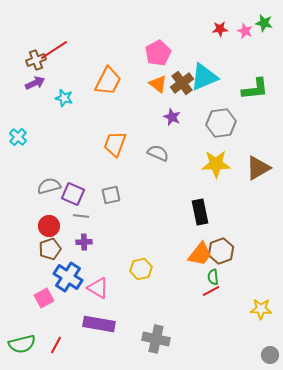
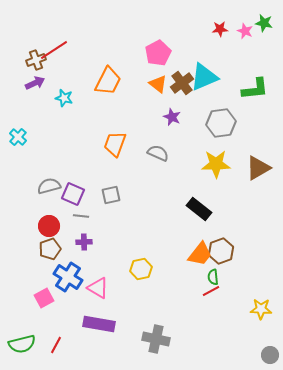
black rectangle at (200, 212): moved 1 px left, 3 px up; rotated 40 degrees counterclockwise
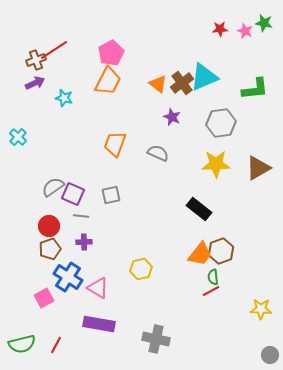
pink pentagon at (158, 53): moved 47 px left
gray semicircle at (49, 186): moved 4 px right, 1 px down; rotated 20 degrees counterclockwise
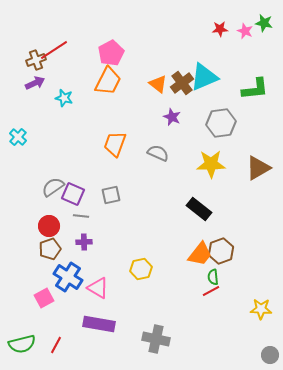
yellow star at (216, 164): moved 5 px left
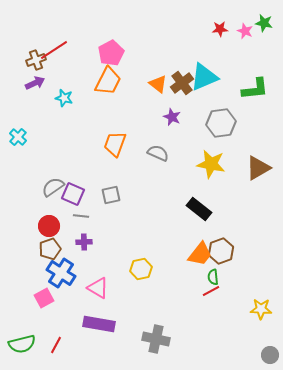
yellow star at (211, 164): rotated 12 degrees clockwise
blue cross at (68, 277): moved 7 px left, 4 px up
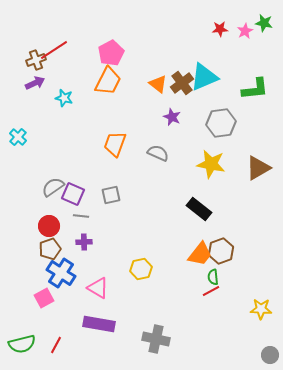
pink star at (245, 31): rotated 21 degrees clockwise
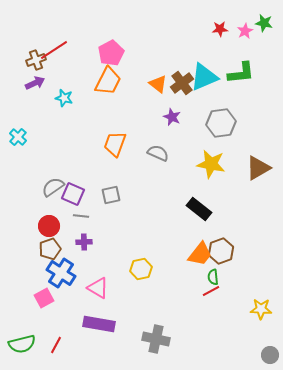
green L-shape at (255, 89): moved 14 px left, 16 px up
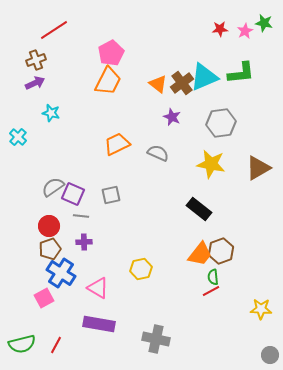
red line at (54, 50): moved 20 px up
cyan star at (64, 98): moved 13 px left, 15 px down
orange trapezoid at (115, 144): moved 2 px right; rotated 44 degrees clockwise
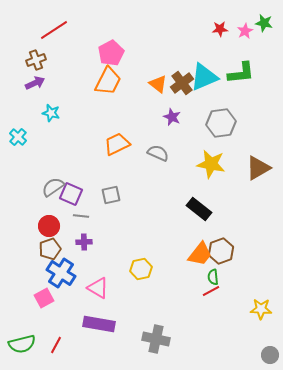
purple square at (73, 194): moved 2 px left
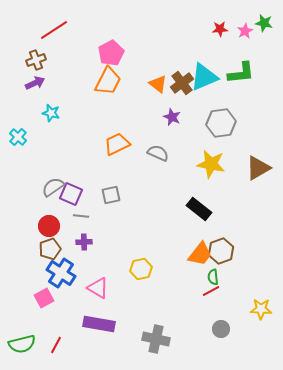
gray circle at (270, 355): moved 49 px left, 26 px up
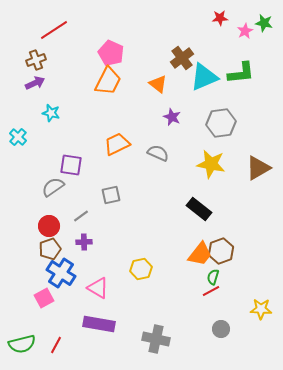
red star at (220, 29): moved 11 px up
pink pentagon at (111, 53): rotated 20 degrees counterclockwise
brown cross at (182, 83): moved 25 px up
purple square at (71, 194): moved 29 px up; rotated 15 degrees counterclockwise
gray line at (81, 216): rotated 42 degrees counterclockwise
green semicircle at (213, 277): rotated 21 degrees clockwise
